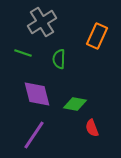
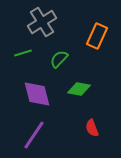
green line: rotated 36 degrees counterclockwise
green semicircle: rotated 42 degrees clockwise
green diamond: moved 4 px right, 15 px up
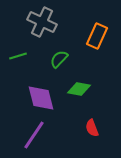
gray cross: rotated 32 degrees counterclockwise
green line: moved 5 px left, 3 px down
purple diamond: moved 4 px right, 4 px down
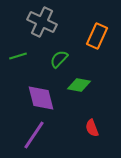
green diamond: moved 4 px up
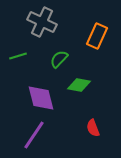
red semicircle: moved 1 px right
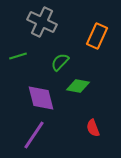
green semicircle: moved 1 px right, 3 px down
green diamond: moved 1 px left, 1 px down
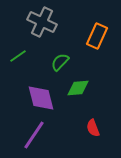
green line: rotated 18 degrees counterclockwise
green diamond: moved 2 px down; rotated 15 degrees counterclockwise
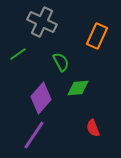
green line: moved 2 px up
green semicircle: moved 1 px right; rotated 108 degrees clockwise
purple diamond: rotated 56 degrees clockwise
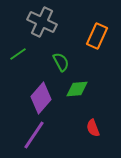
green diamond: moved 1 px left, 1 px down
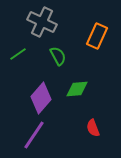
green semicircle: moved 3 px left, 6 px up
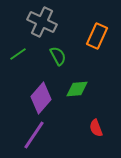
red semicircle: moved 3 px right
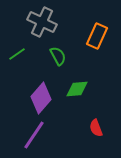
green line: moved 1 px left
